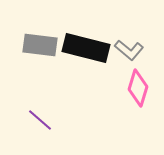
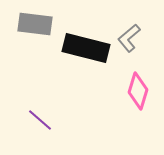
gray rectangle: moved 5 px left, 21 px up
gray L-shape: moved 12 px up; rotated 100 degrees clockwise
pink diamond: moved 3 px down
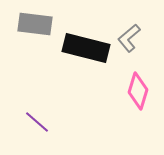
purple line: moved 3 px left, 2 px down
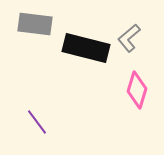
pink diamond: moved 1 px left, 1 px up
purple line: rotated 12 degrees clockwise
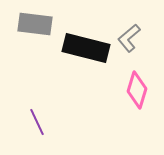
purple line: rotated 12 degrees clockwise
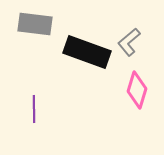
gray L-shape: moved 4 px down
black rectangle: moved 1 px right, 4 px down; rotated 6 degrees clockwise
purple line: moved 3 px left, 13 px up; rotated 24 degrees clockwise
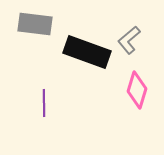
gray L-shape: moved 2 px up
purple line: moved 10 px right, 6 px up
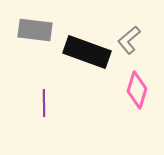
gray rectangle: moved 6 px down
